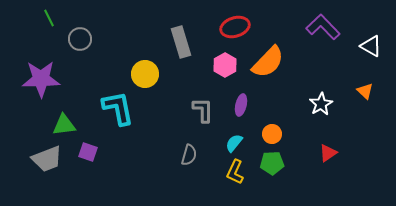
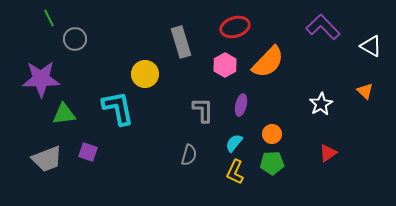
gray circle: moved 5 px left
green triangle: moved 11 px up
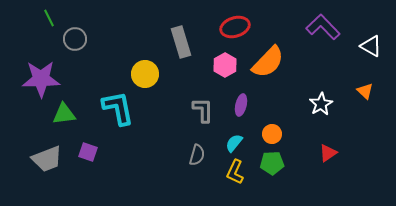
gray semicircle: moved 8 px right
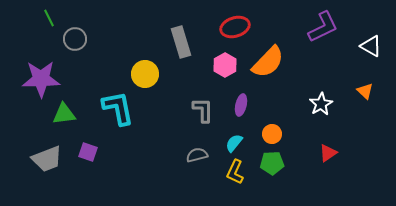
purple L-shape: rotated 108 degrees clockwise
gray semicircle: rotated 120 degrees counterclockwise
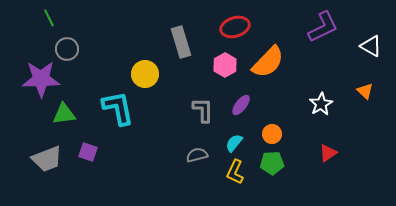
gray circle: moved 8 px left, 10 px down
purple ellipse: rotated 25 degrees clockwise
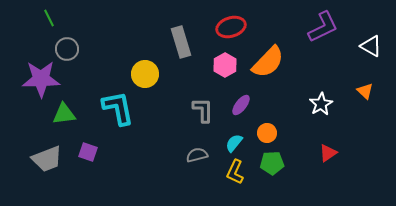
red ellipse: moved 4 px left
orange circle: moved 5 px left, 1 px up
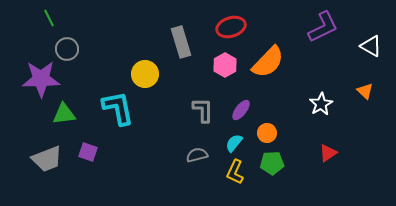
purple ellipse: moved 5 px down
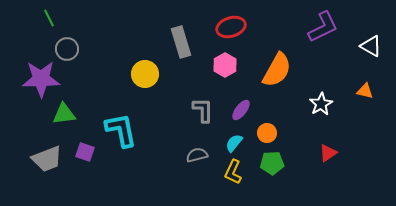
orange semicircle: moved 9 px right, 8 px down; rotated 15 degrees counterclockwise
orange triangle: rotated 30 degrees counterclockwise
cyan L-shape: moved 3 px right, 22 px down
purple square: moved 3 px left
yellow L-shape: moved 2 px left
